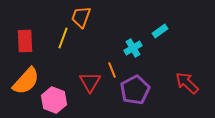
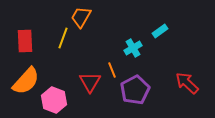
orange trapezoid: rotated 10 degrees clockwise
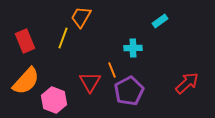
cyan rectangle: moved 10 px up
red rectangle: rotated 20 degrees counterclockwise
cyan cross: rotated 30 degrees clockwise
red arrow: rotated 95 degrees clockwise
purple pentagon: moved 6 px left, 1 px down
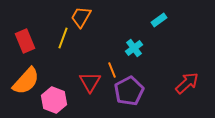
cyan rectangle: moved 1 px left, 1 px up
cyan cross: moved 1 px right; rotated 36 degrees counterclockwise
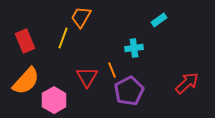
cyan cross: rotated 30 degrees clockwise
red triangle: moved 3 px left, 5 px up
pink hexagon: rotated 10 degrees clockwise
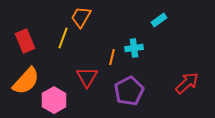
orange line: moved 13 px up; rotated 35 degrees clockwise
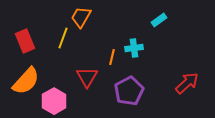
pink hexagon: moved 1 px down
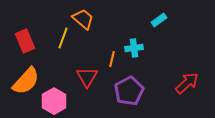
orange trapezoid: moved 2 px right, 2 px down; rotated 100 degrees clockwise
orange line: moved 2 px down
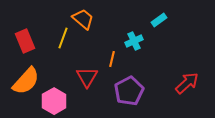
cyan cross: moved 7 px up; rotated 18 degrees counterclockwise
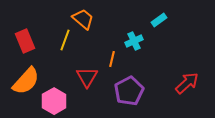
yellow line: moved 2 px right, 2 px down
